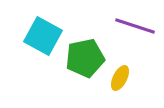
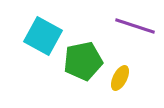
green pentagon: moved 2 px left, 3 px down
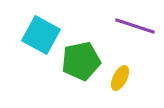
cyan square: moved 2 px left, 1 px up
green pentagon: moved 2 px left
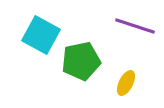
yellow ellipse: moved 6 px right, 5 px down
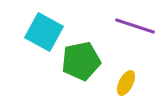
cyan square: moved 3 px right, 3 px up
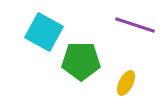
purple line: moved 1 px up
green pentagon: rotated 12 degrees clockwise
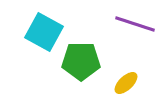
purple line: moved 1 px up
yellow ellipse: rotated 20 degrees clockwise
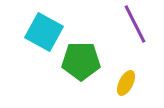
purple line: rotated 45 degrees clockwise
yellow ellipse: rotated 20 degrees counterclockwise
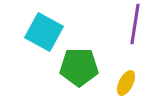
purple line: rotated 36 degrees clockwise
green pentagon: moved 2 px left, 6 px down
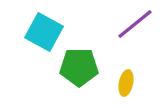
purple line: rotated 42 degrees clockwise
yellow ellipse: rotated 15 degrees counterclockwise
